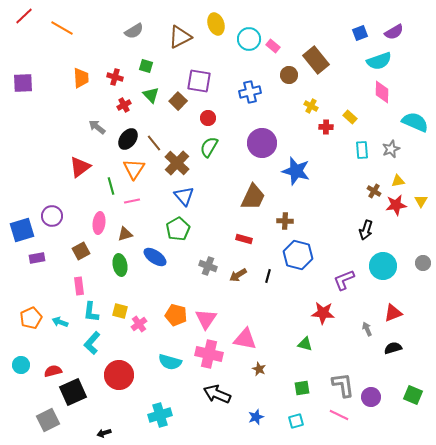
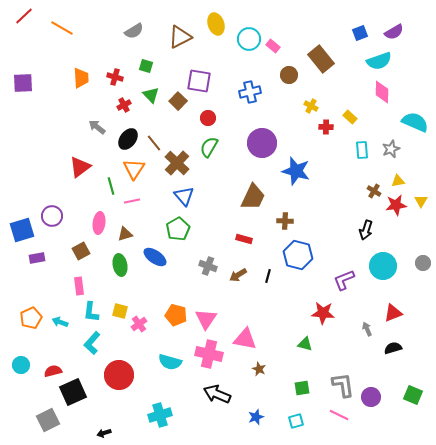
brown rectangle at (316, 60): moved 5 px right, 1 px up
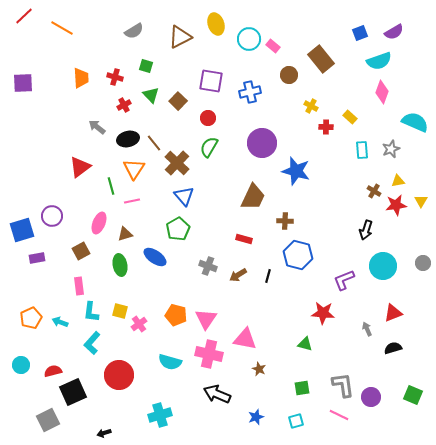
purple square at (199, 81): moved 12 px right
pink diamond at (382, 92): rotated 20 degrees clockwise
black ellipse at (128, 139): rotated 40 degrees clockwise
pink ellipse at (99, 223): rotated 15 degrees clockwise
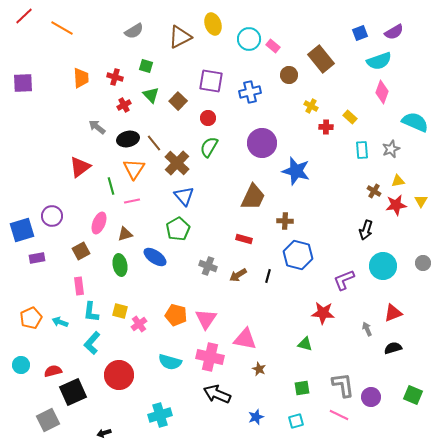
yellow ellipse at (216, 24): moved 3 px left
pink cross at (209, 354): moved 1 px right, 3 px down
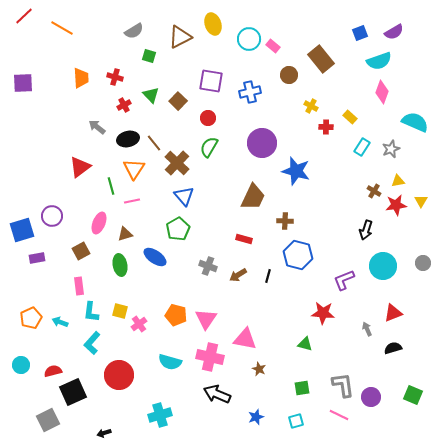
green square at (146, 66): moved 3 px right, 10 px up
cyan rectangle at (362, 150): moved 3 px up; rotated 36 degrees clockwise
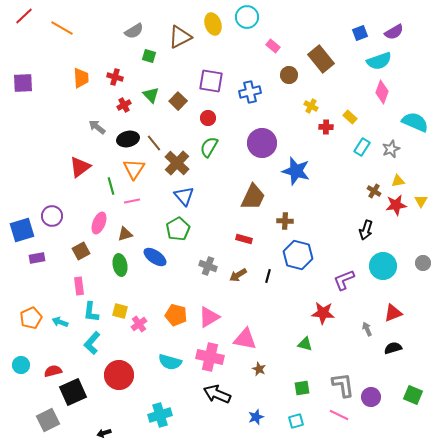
cyan circle at (249, 39): moved 2 px left, 22 px up
pink triangle at (206, 319): moved 3 px right, 2 px up; rotated 25 degrees clockwise
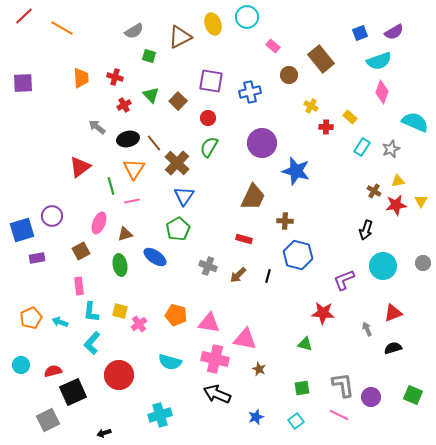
blue triangle at (184, 196): rotated 15 degrees clockwise
brown arrow at (238, 275): rotated 12 degrees counterclockwise
pink triangle at (209, 317): moved 6 px down; rotated 40 degrees clockwise
pink cross at (210, 357): moved 5 px right, 2 px down
cyan square at (296, 421): rotated 21 degrees counterclockwise
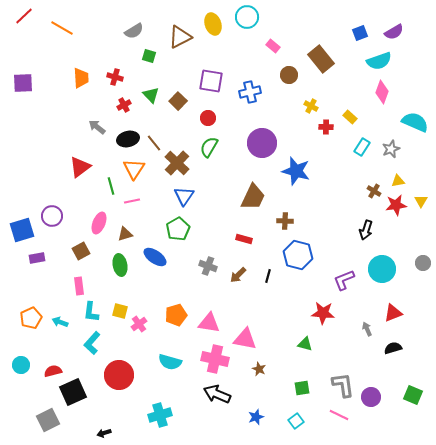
cyan circle at (383, 266): moved 1 px left, 3 px down
orange pentagon at (176, 315): rotated 30 degrees counterclockwise
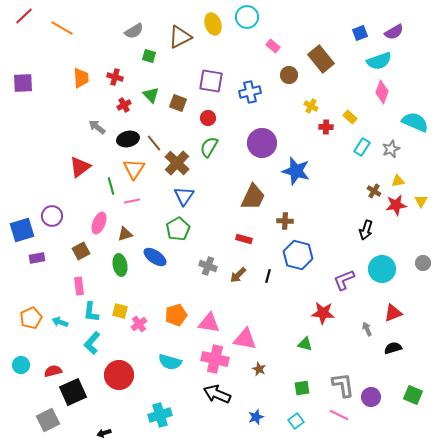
brown square at (178, 101): moved 2 px down; rotated 24 degrees counterclockwise
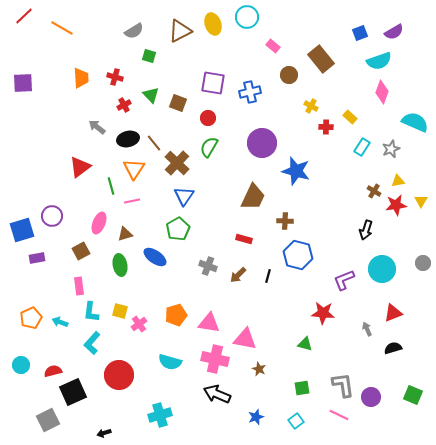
brown triangle at (180, 37): moved 6 px up
purple square at (211, 81): moved 2 px right, 2 px down
